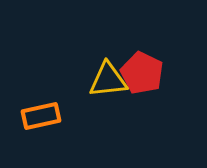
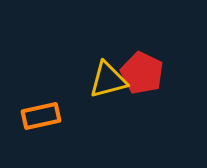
yellow triangle: rotated 9 degrees counterclockwise
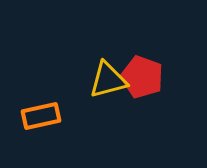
red pentagon: moved 4 px down; rotated 6 degrees counterclockwise
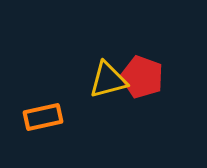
orange rectangle: moved 2 px right, 1 px down
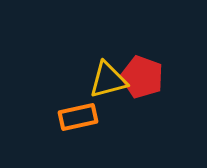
orange rectangle: moved 35 px right
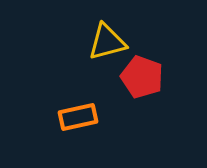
yellow triangle: moved 1 px left, 38 px up
